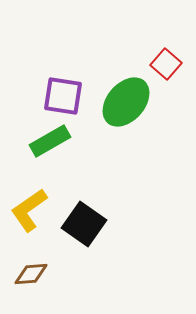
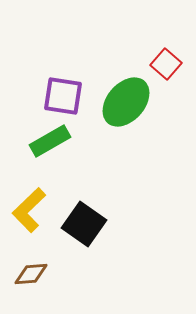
yellow L-shape: rotated 9 degrees counterclockwise
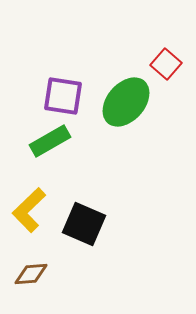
black square: rotated 12 degrees counterclockwise
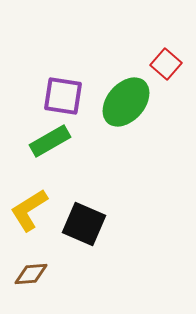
yellow L-shape: rotated 12 degrees clockwise
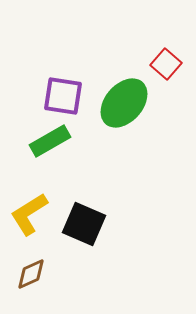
green ellipse: moved 2 px left, 1 px down
yellow L-shape: moved 4 px down
brown diamond: rotated 20 degrees counterclockwise
